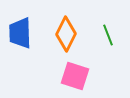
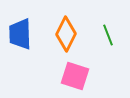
blue trapezoid: moved 1 px down
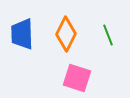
blue trapezoid: moved 2 px right
pink square: moved 2 px right, 2 px down
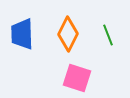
orange diamond: moved 2 px right
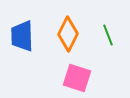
blue trapezoid: moved 2 px down
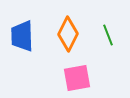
pink square: rotated 28 degrees counterclockwise
